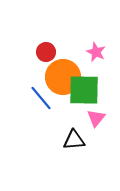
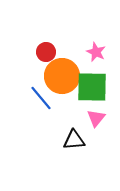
orange circle: moved 1 px left, 1 px up
green square: moved 8 px right, 3 px up
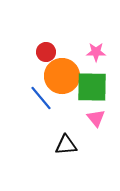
pink star: rotated 24 degrees counterclockwise
pink triangle: rotated 18 degrees counterclockwise
black triangle: moved 8 px left, 5 px down
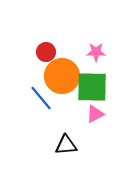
pink triangle: moved 1 px left, 4 px up; rotated 42 degrees clockwise
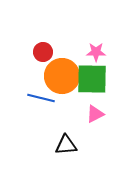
red circle: moved 3 px left
green square: moved 8 px up
blue line: rotated 36 degrees counterclockwise
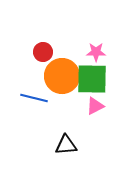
blue line: moved 7 px left
pink triangle: moved 8 px up
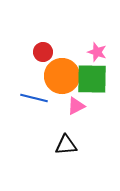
pink star: moved 1 px right; rotated 18 degrees clockwise
pink triangle: moved 19 px left
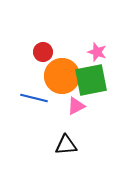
green square: moved 1 px left, 1 px down; rotated 12 degrees counterclockwise
